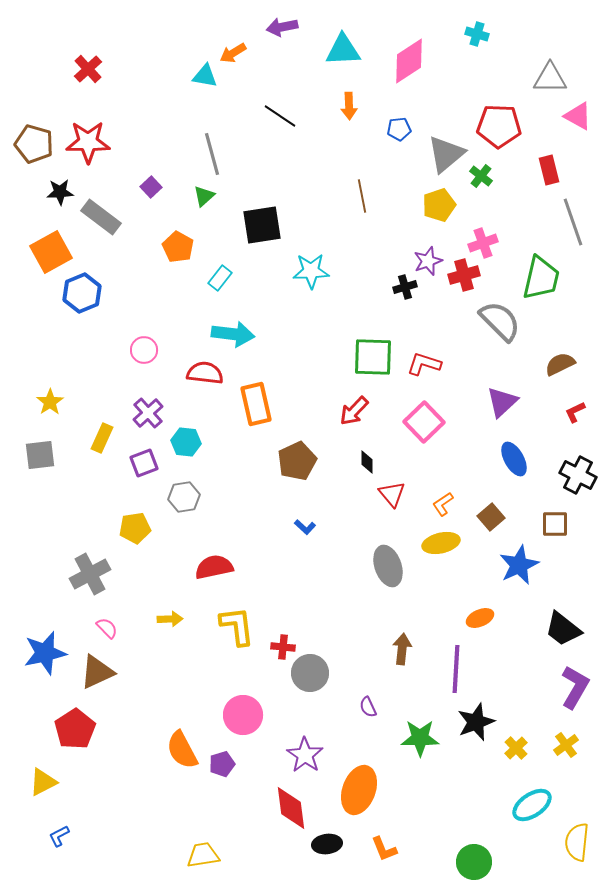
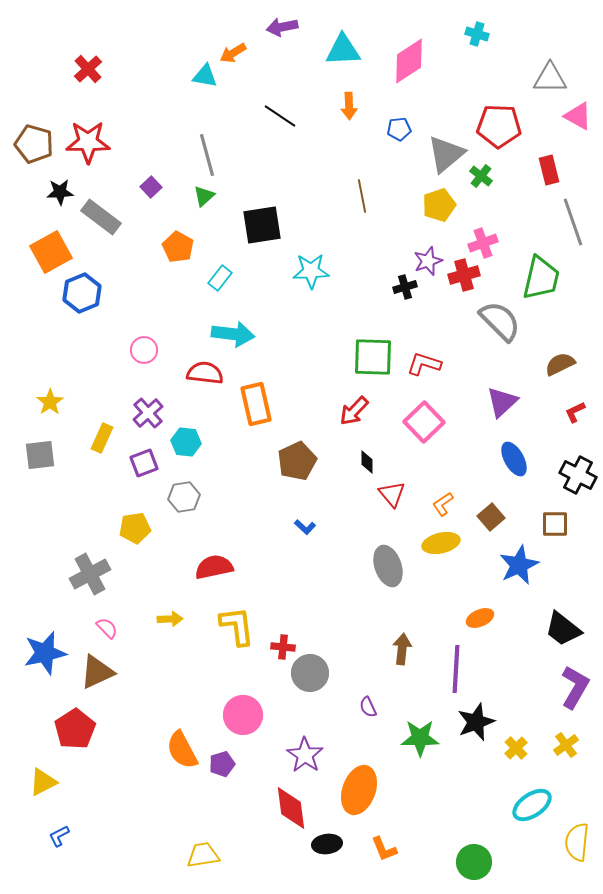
gray line at (212, 154): moved 5 px left, 1 px down
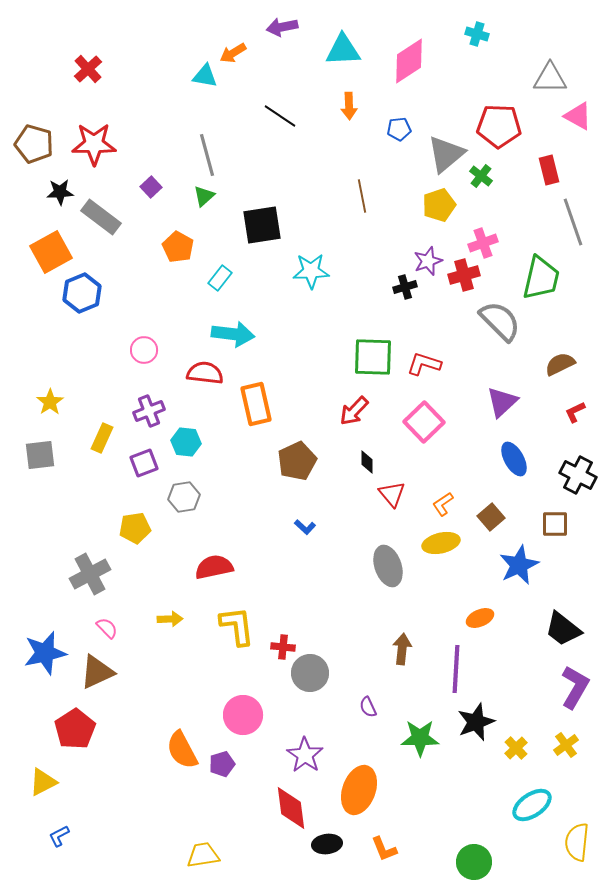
red star at (88, 142): moved 6 px right, 2 px down
purple cross at (148, 413): moved 1 px right, 2 px up; rotated 20 degrees clockwise
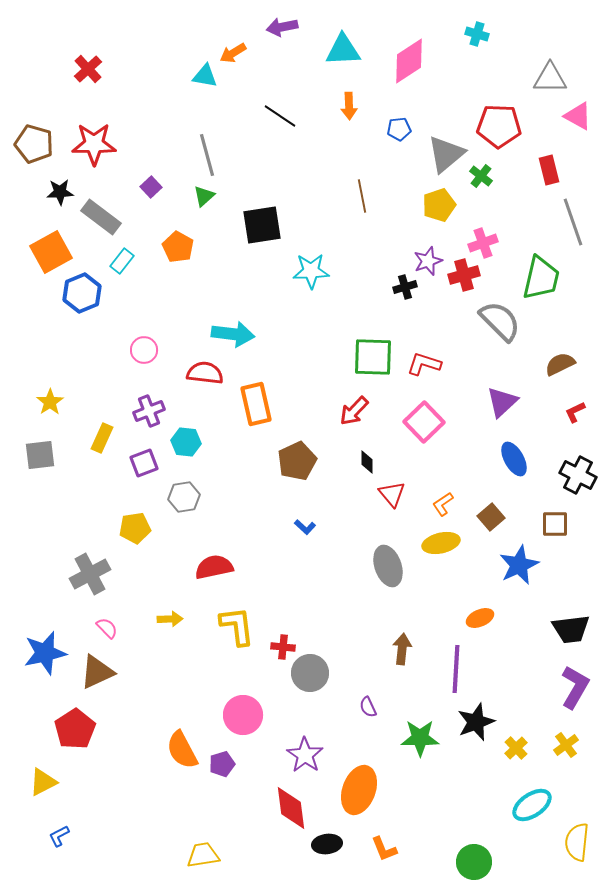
cyan rectangle at (220, 278): moved 98 px left, 17 px up
black trapezoid at (563, 629): moved 8 px right; rotated 45 degrees counterclockwise
